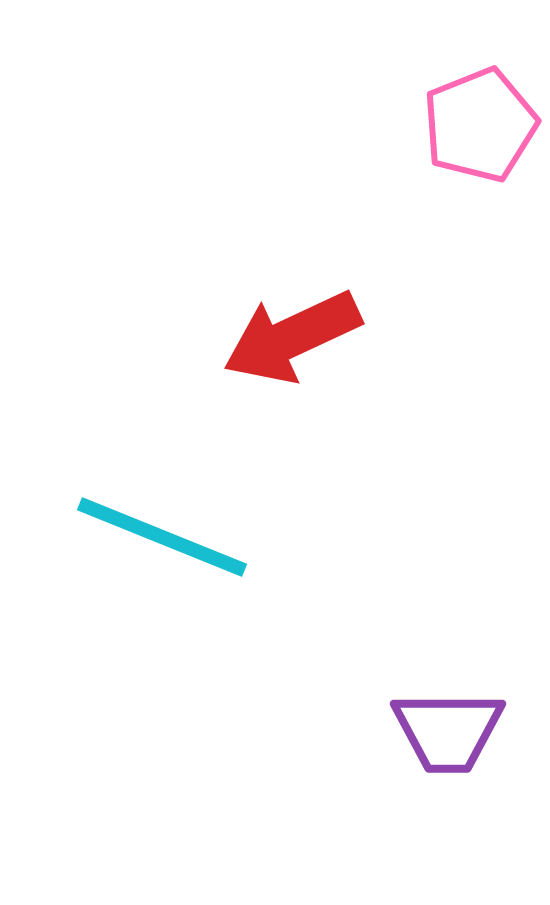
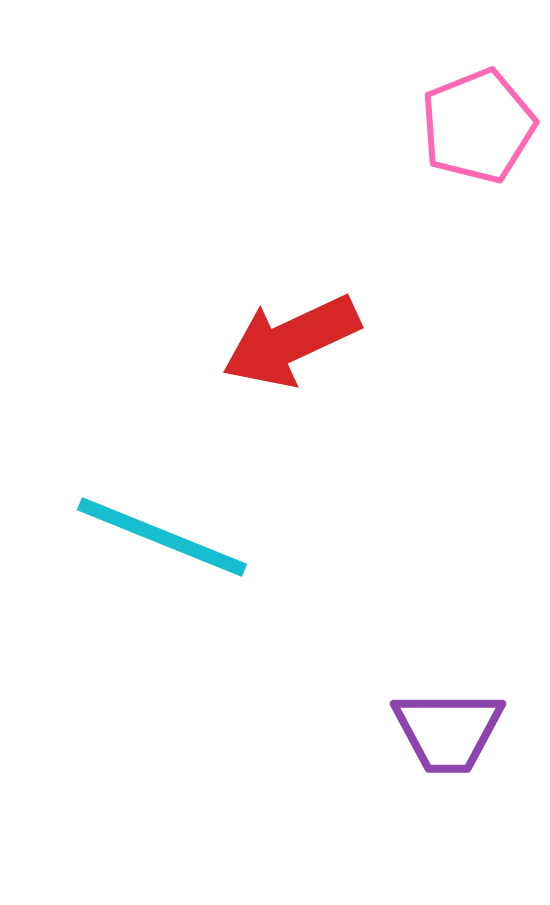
pink pentagon: moved 2 px left, 1 px down
red arrow: moved 1 px left, 4 px down
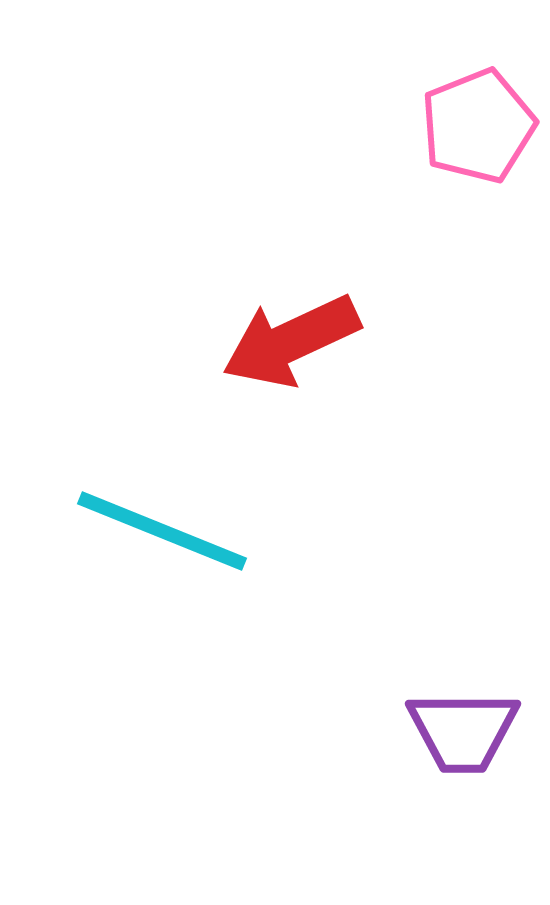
cyan line: moved 6 px up
purple trapezoid: moved 15 px right
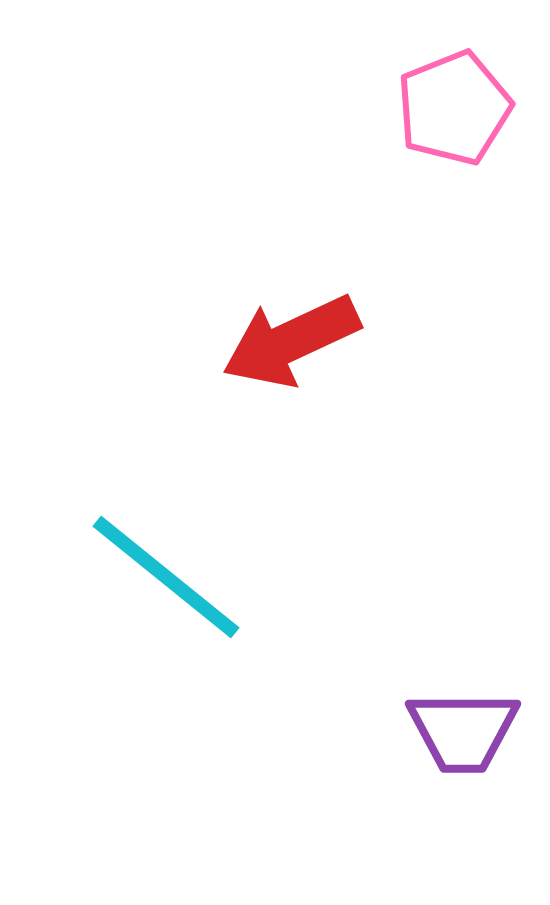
pink pentagon: moved 24 px left, 18 px up
cyan line: moved 4 px right, 46 px down; rotated 17 degrees clockwise
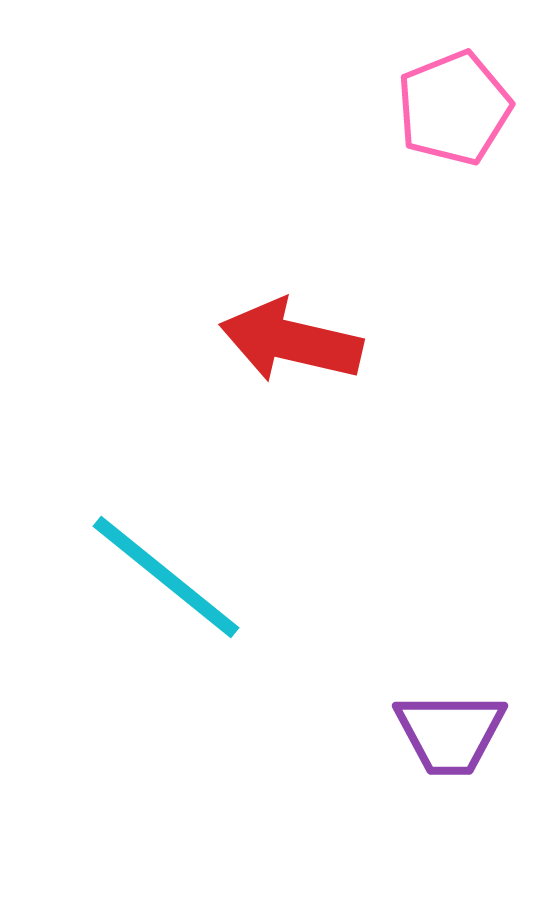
red arrow: rotated 38 degrees clockwise
purple trapezoid: moved 13 px left, 2 px down
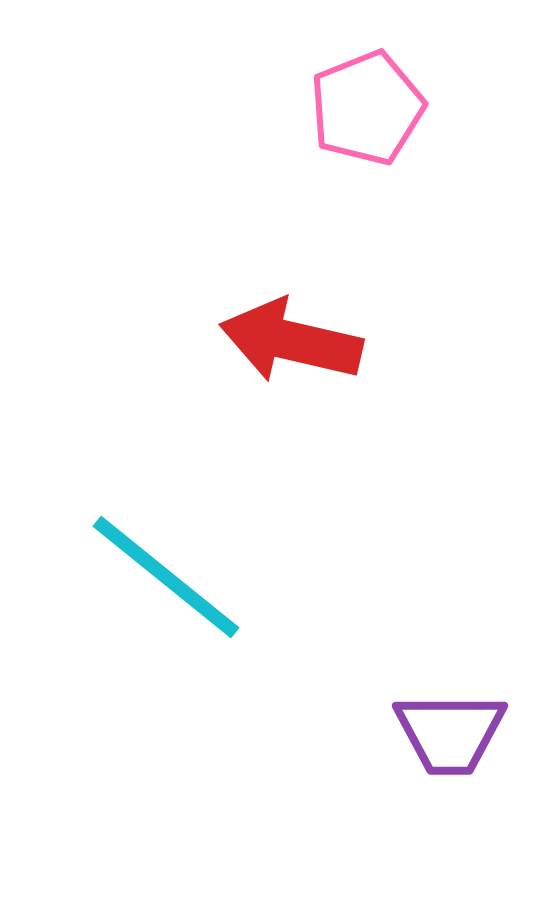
pink pentagon: moved 87 px left
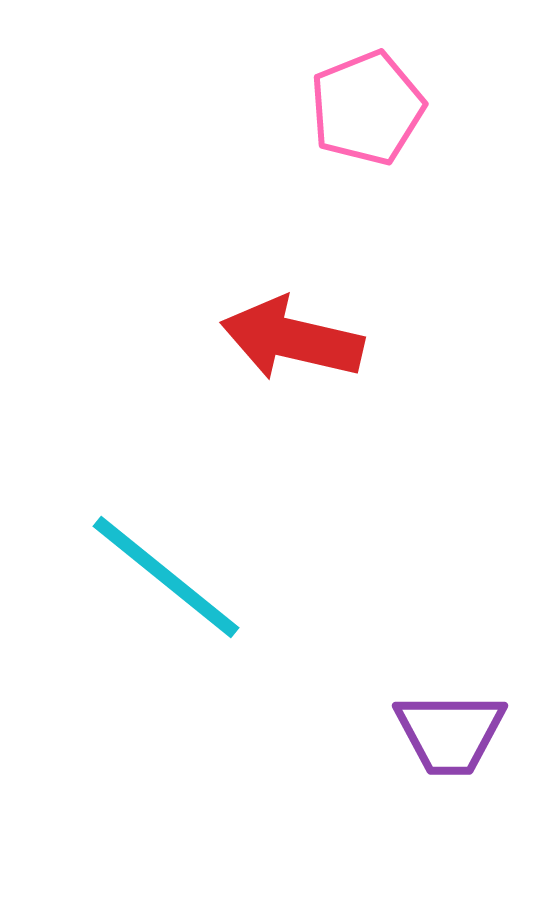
red arrow: moved 1 px right, 2 px up
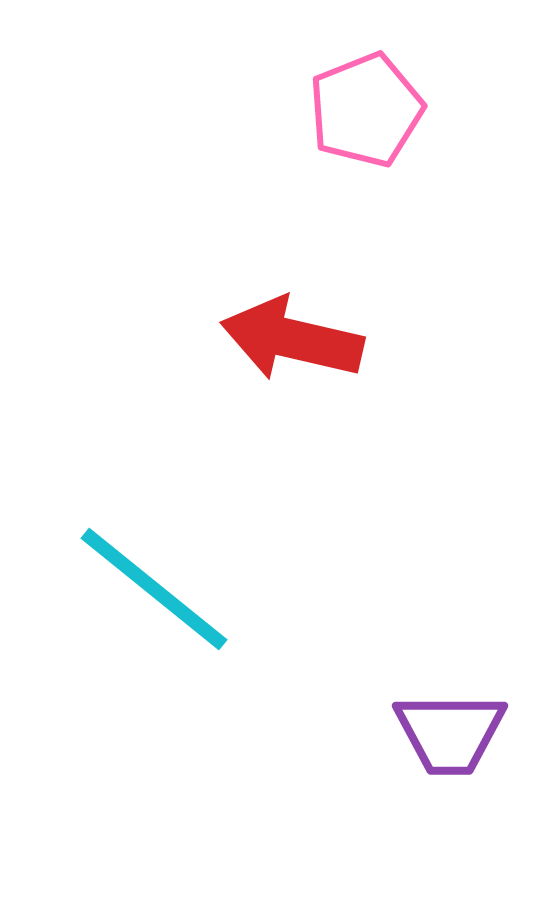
pink pentagon: moved 1 px left, 2 px down
cyan line: moved 12 px left, 12 px down
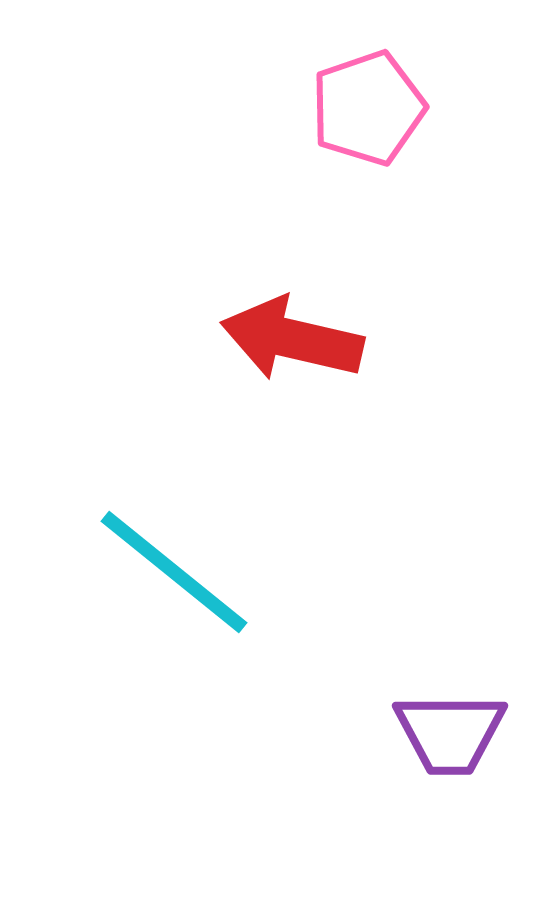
pink pentagon: moved 2 px right, 2 px up; rotated 3 degrees clockwise
cyan line: moved 20 px right, 17 px up
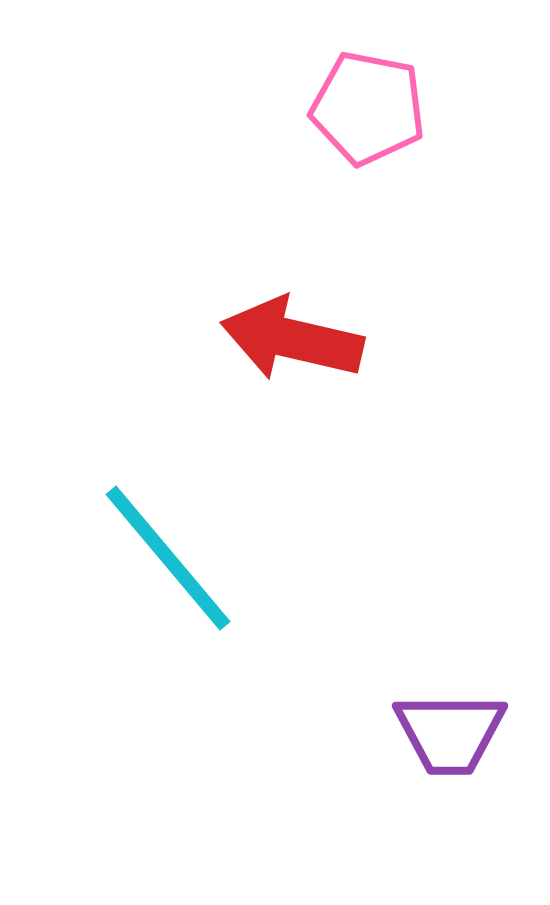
pink pentagon: rotated 30 degrees clockwise
cyan line: moved 6 px left, 14 px up; rotated 11 degrees clockwise
